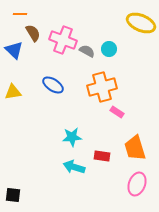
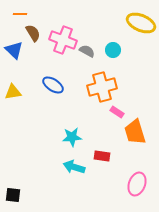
cyan circle: moved 4 px right, 1 px down
orange trapezoid: moved 16 px up
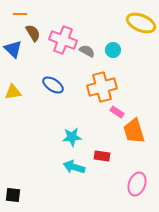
blue triangle: moved 1 px left, 1 px up
orange trapezoid: moved 1 px left, 1 px up
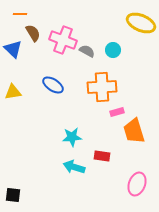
orange cross: rotated 12 degrees clockwise
pink rectangle: rotated 48 degrees counterclockwise
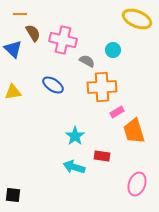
yellow ellipse: moved 4 px left, 4 px up
pink cross: rotated 8 degrees counterclockwise
gray semicircle: moved 10 px down
pink rectangle: rotated 16 degrees counterclockwise
cyan star: moved 3 px right, 1 px up; rotated 30 degrees counterclockwise
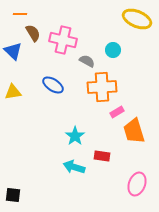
blue triangle: moved 2 px down
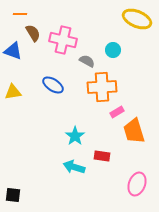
blue triangle: rotated 24 degrees counterclockwise
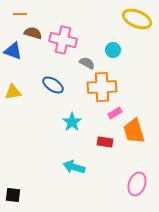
brown semicircle: rotated 42 degrees counterclockwise
gray semicircle: moved 2 px down
pink rectangle: moved 2 px left, 1 px down
cyan star: moved 3 px left, 14 px up
red rectangle: moved 3 px right, 14 px up
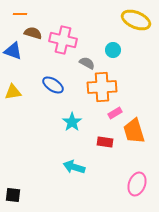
yellow ellipse: moved 1 px left, 1 px down
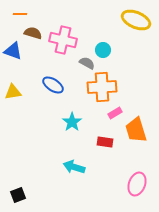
cyan circle: moved 10 px left
orange trapezoid: moved 2 px right, 1 px up
black square: moved 5 px right; rotated 28 degrees counterclockwise
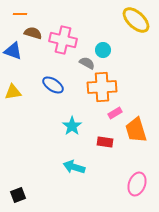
yellow ellipse: rotated 20 degrees clockwise
cyan star: moved 4 px down
